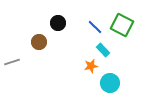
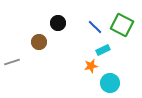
cyan rectangle: rotated 72 degrees counterclockwise
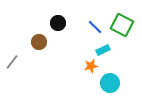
gray line: rotated 35 degrees counterclockwise
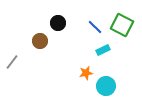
brown circle: moved 1 px right, 1 px up
orange star: moved 5 px left, 7 px down
cyan circle: moved 4 px left, 3 px down
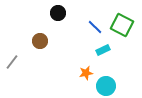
black circle: moved 10 px up
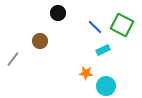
gray line: moved 1 px right, 3 px up
orange star: rotated 16 degrees clockwise
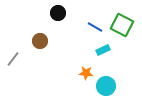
blue line: rotated 14 degrees counterclockwise
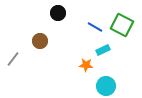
orange star: moved 8 px up
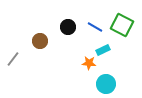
black circle: moved 10 px right, 14 px down
orange star: moved 3 px right, 2 px up
cyan circle: moved 2 px up
